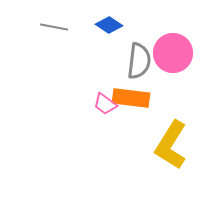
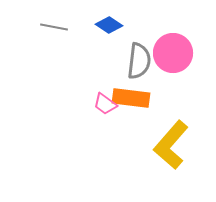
yellow L-shape: rotated 9 degrees clockwise
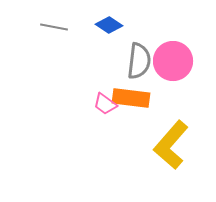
pink circle: moved 8 px down
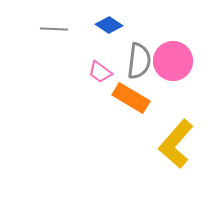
gray line: moved 2 px down; rotated 8 degrees counterclockwise
orange rectangle: rotated 24 degrees clockwise
pink trapezoid: moved 5 px left, 32 px up
yellow L-shape: moved 5 px right, 1 px up
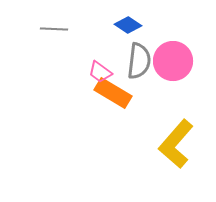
blue diamond: moved 19 px right
orange rectangle: moved 18 px left, 5 px up
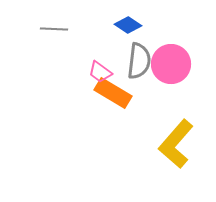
pink circle: moved 2 px left, 3 px down
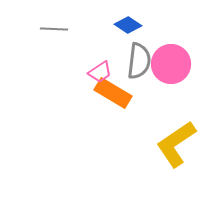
pink trapezoid: rotated 70 degrees counterclockwise
yellow L-shape: rotated 15 degrees clockwise
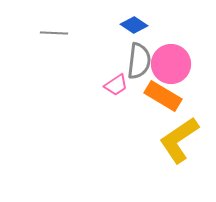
blue diamond: moved 6 px right
gray line: moved 4 px down
pink trapezoid: moved 16 px right, 13 px down
orange rectangle: moved 50 px right, 3 px down
yellow L-shape: moved 3 px right, 4 px up
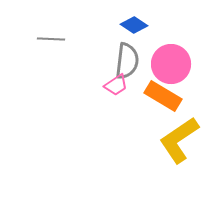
gray line: moved 3 px left, 6 px down
gray semicircle: moved 12 px left
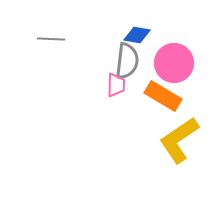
blue diamond: moved 3 px right, 10 px down; rotated 24 degrees counterclockwise
pink circle: moved 3 px right, 1 px up
pink trapezoid: rotated 55 degrees counterclockwise
